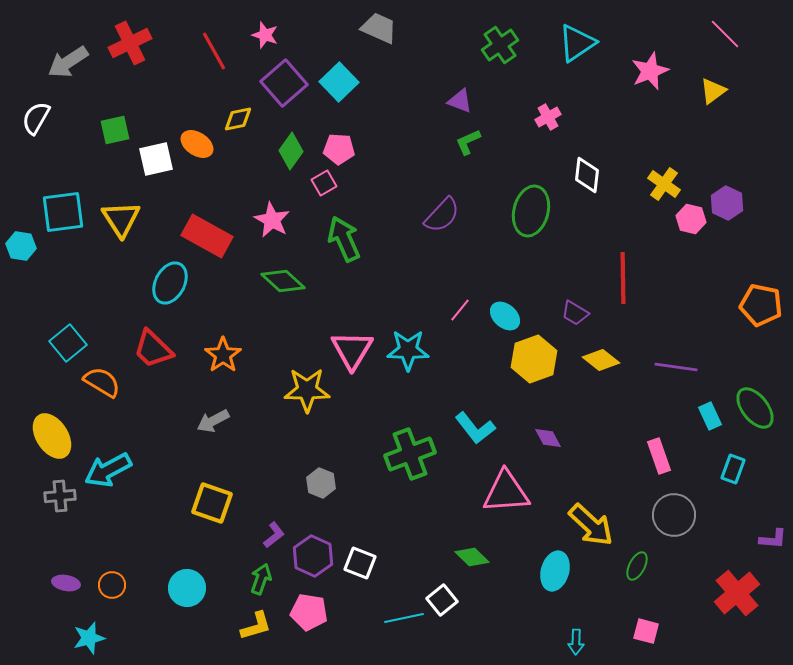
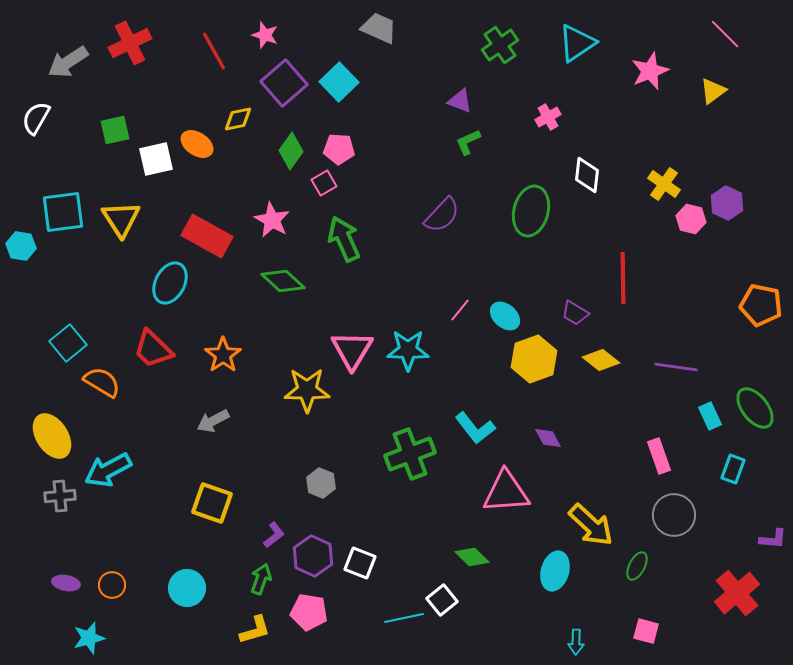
yellow L-shape at (256, 626): moved 1 px left, 4 px down
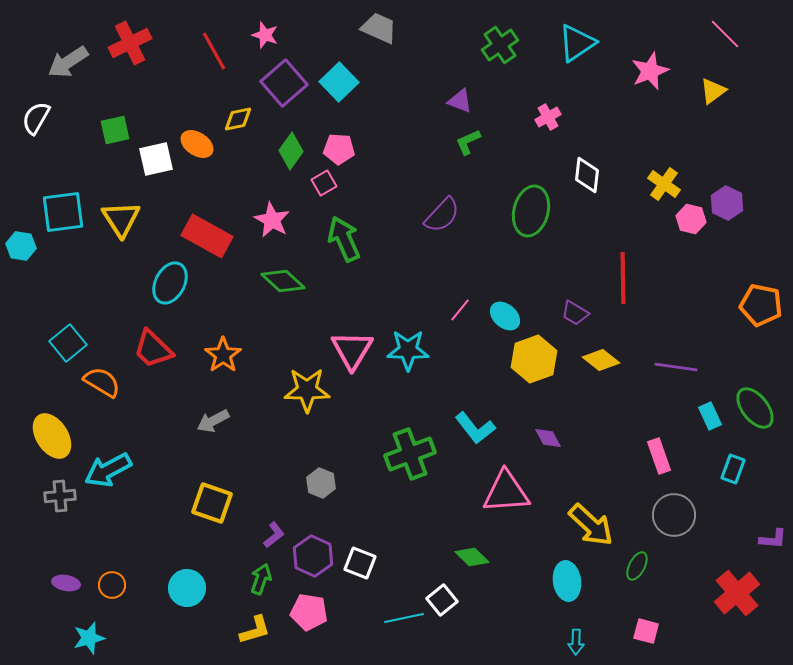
cyan ellipse at (555, 571): moved 12 px right, 10 px down; rotated 24 degrees counterclockwise
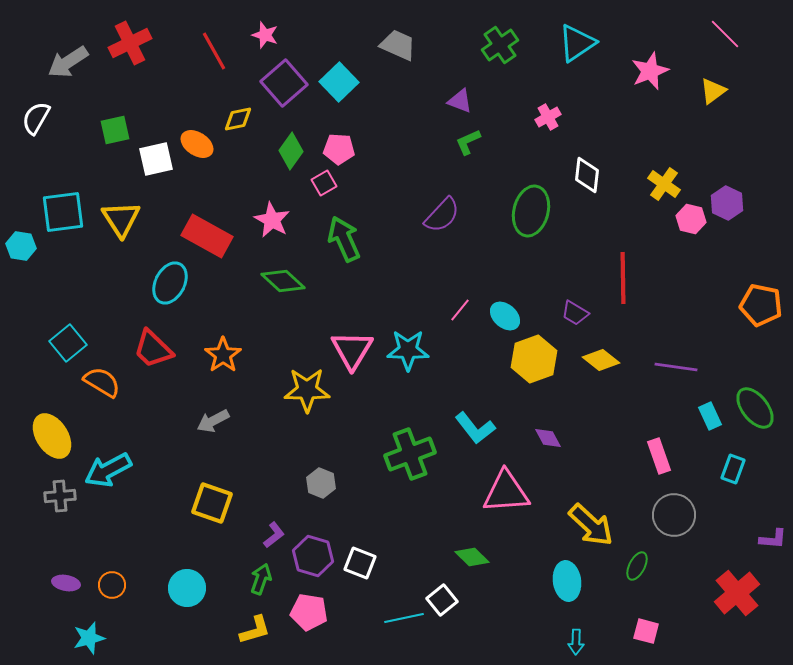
gray trapezoid at (379, 28): moved 19 px right, 17 px down
purple hexagon at (313, 556): rotated 9 degrees counterclockwise
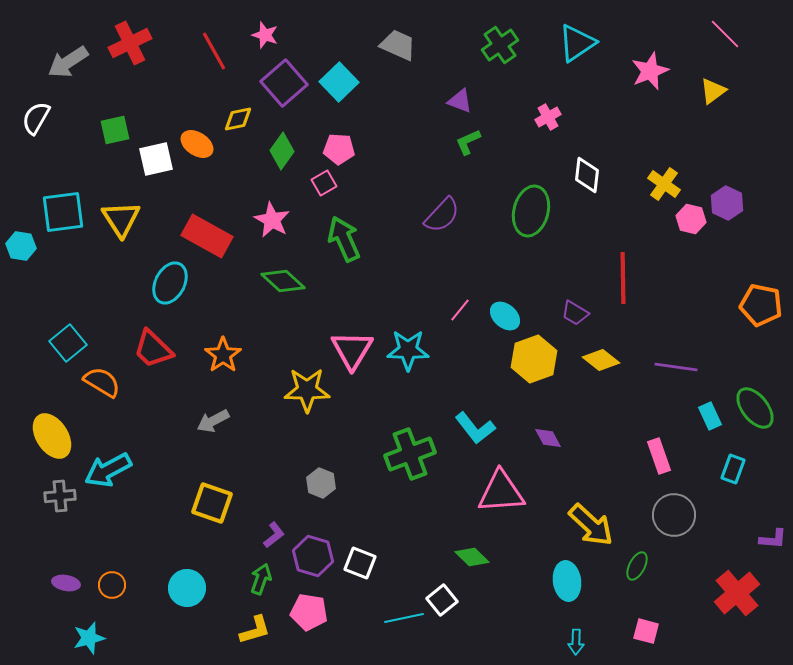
green diamond at (291, 151): moved 9 px left
pink triangle at (506, 492): moved 5 px left
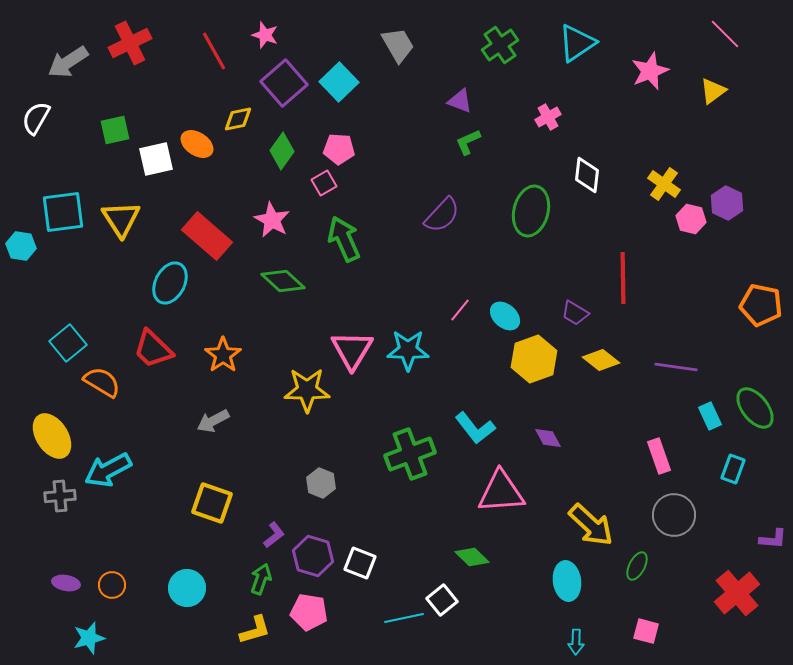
gray trapezoid at (398, 45): rotated 36 degrees clockwise
red rectangle at (207, 236): rotated 12 degrees clockwise
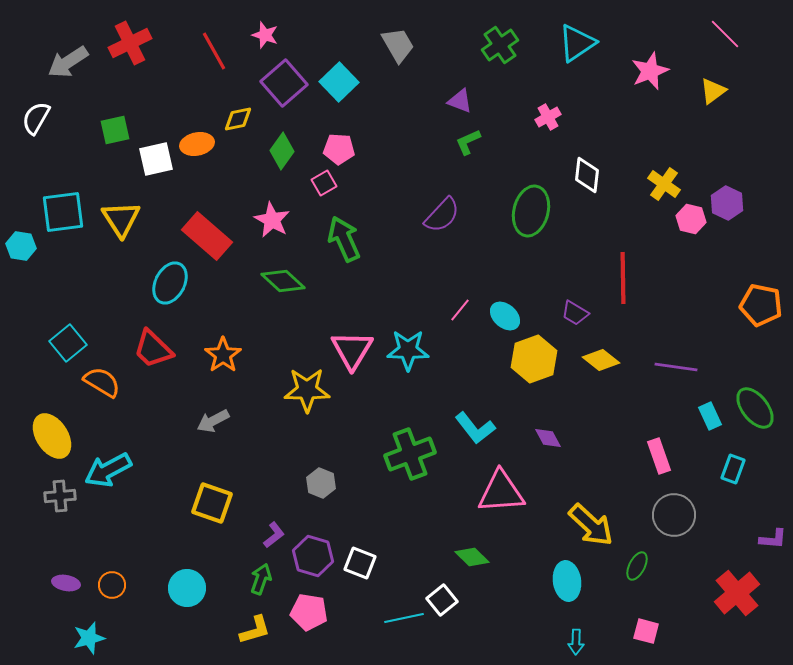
orange ellipse at (197, 144): rotated 44 degrees counterclockwise
